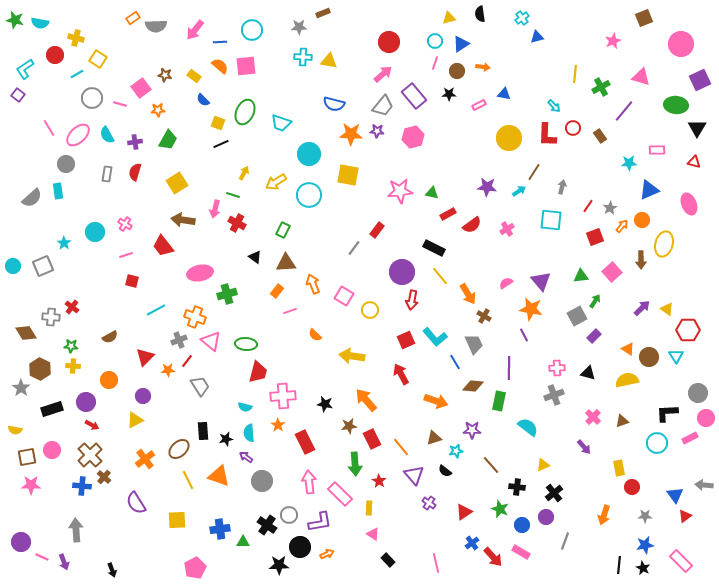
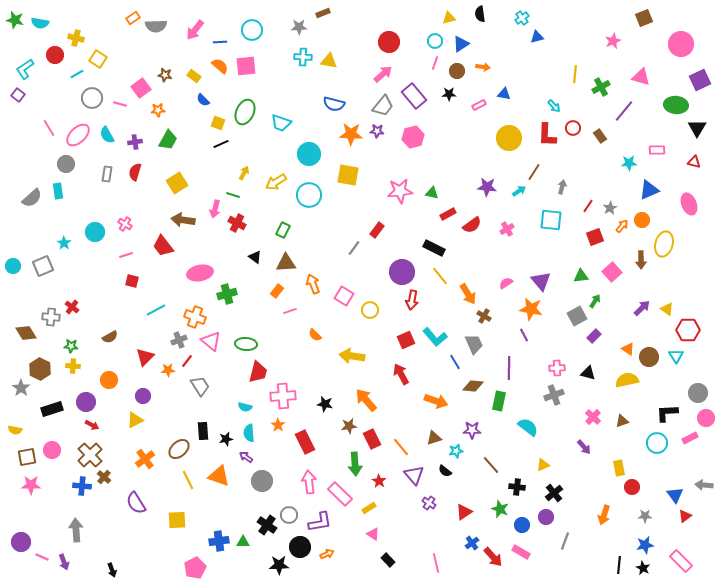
yellow rectangle at (369, 508): rotated 56 degrees clockwise
blue cross at (220, 529): moved 1 px left, 12 px down
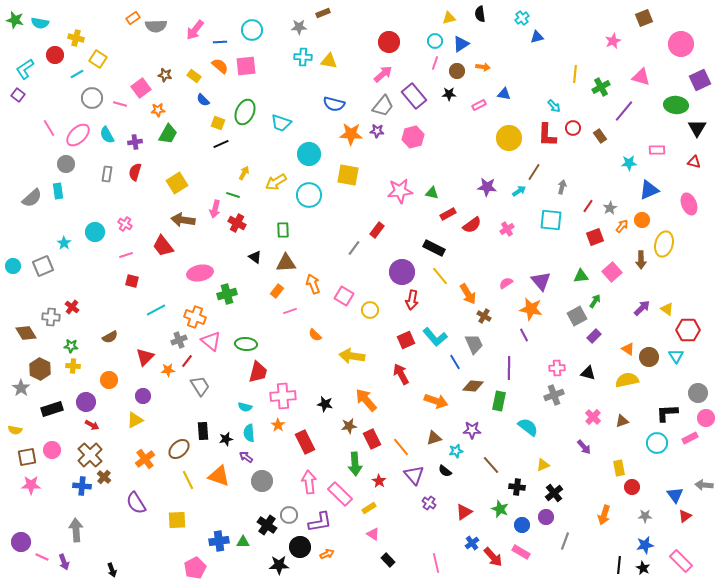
green trapezoid at (168, 140): moved 6 px up
green rectangle at (283, 230): rotated 28 degrees counterclockwise
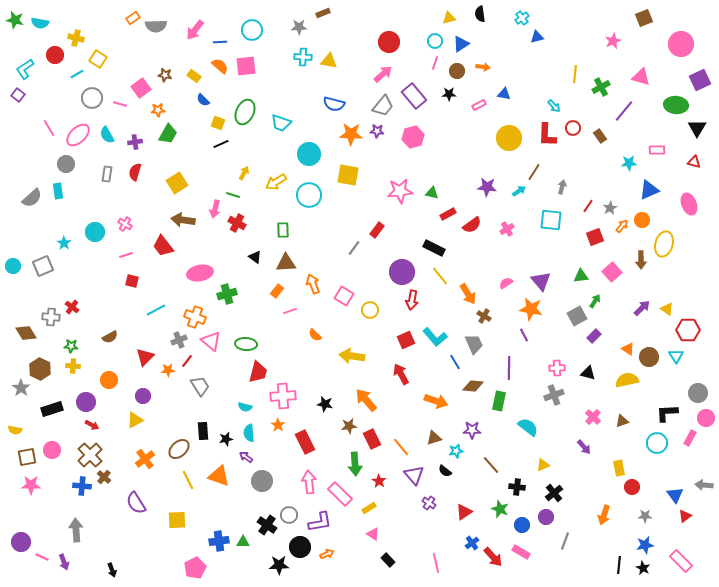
pink rectangle at (690, 438): rotated 35 degrees counterclockwise
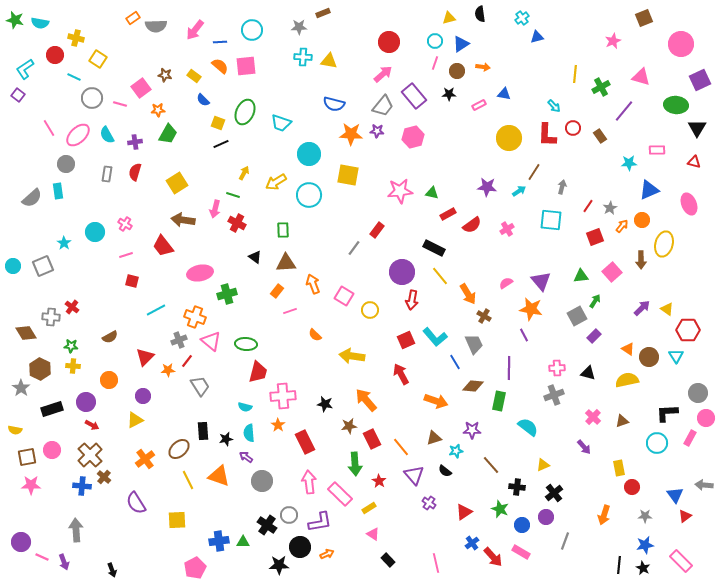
cyan line at (77, 74): moved 3 px left, 3 px down; rotated 56 degrees clockwise
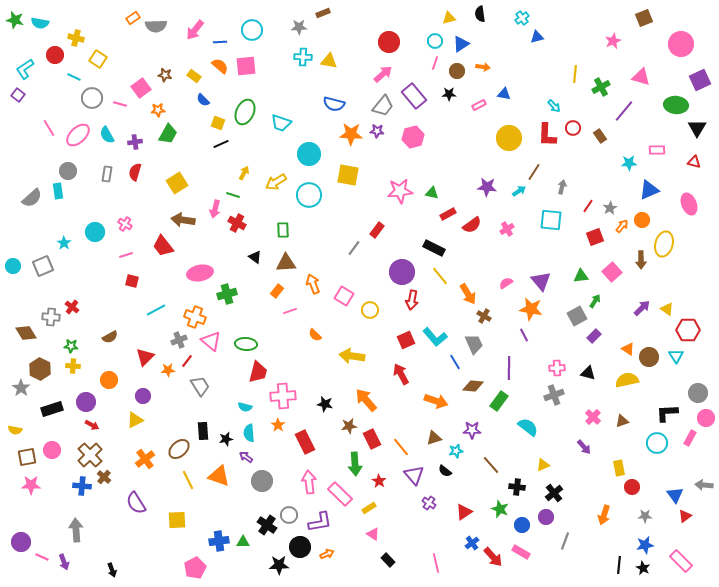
gray circle at (66, 164): moved 2 px right, 7 px down
green rectangle at (499, 401): rotated 24 degrees clockwise
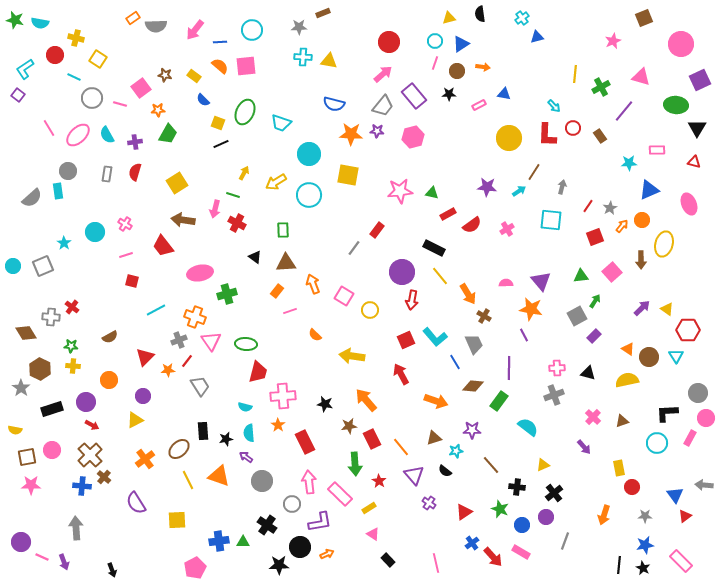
pink semicircle at (506, 283): rotated 32 degrees clockwise
pink triangle at (211, 341): rotated 15 degrees clockwise
gray circle at (289, 515): moved 3 px right, 11 px up
gray arrow at (76, 530): moved 2 px up
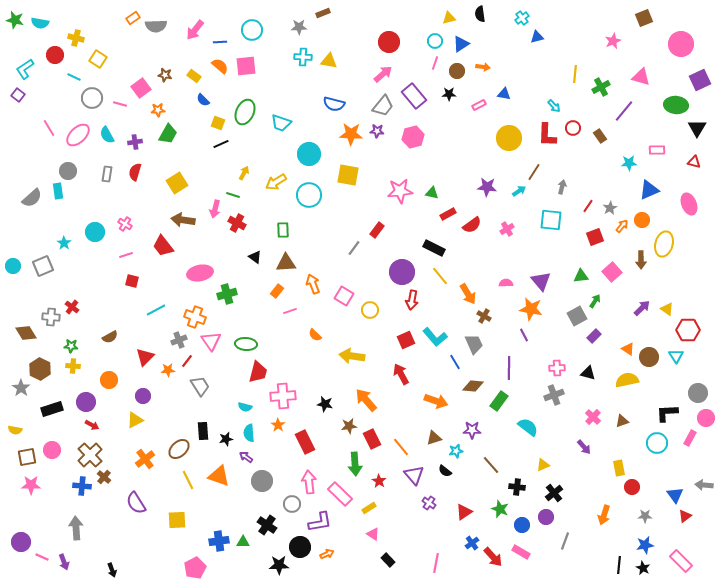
pink line at (436, 563): rotated 24 degrees clockwise
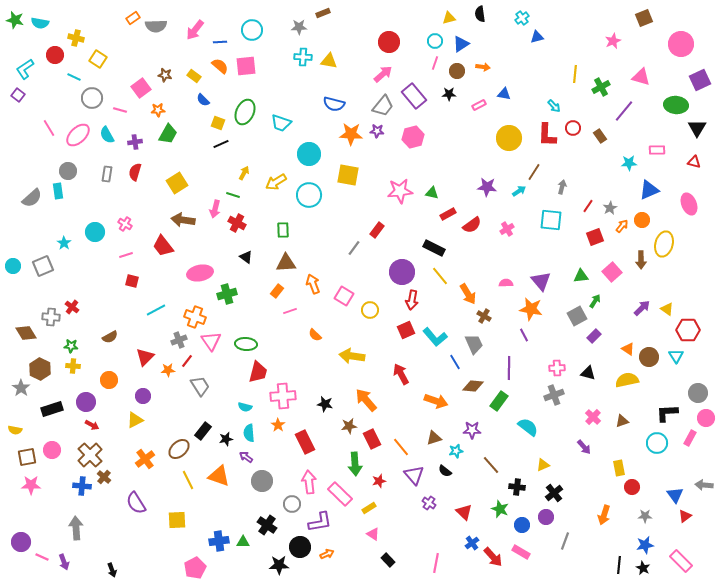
pink line at (120, 104): moved 6 px down
black triangle at (255, 257): moved 9 px left
red square at (406, 340): moved 10 px up
black rectangle at (203, 431): rotated 42 degrees clockwise
red star at (379, 481): rotated 24 degrees clockwise
red triangle at (464, 512): rotated 42 degrees counterclockwise
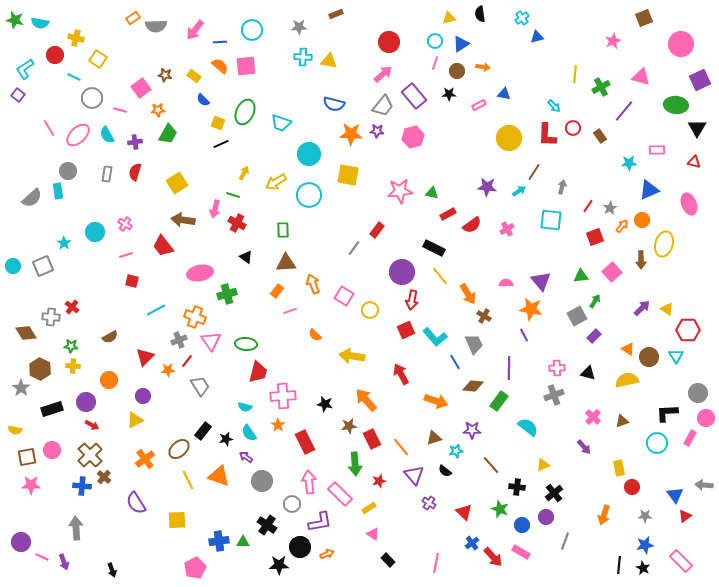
brown rectangle at (323, 13): moved 13 px right, 1 px down
cyan semicircle at (249, 433): rotated 30 degrees counterclockwise
